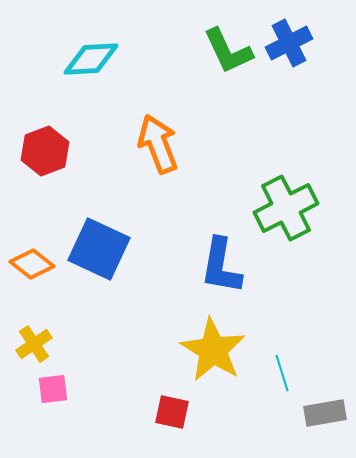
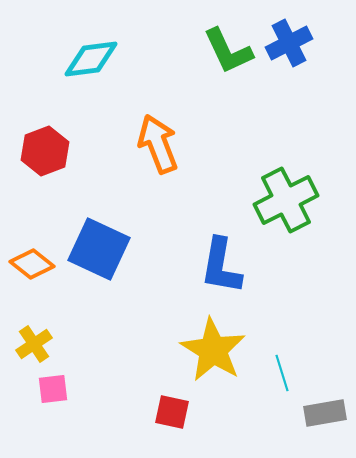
cyan diamond: rotated 4 degrees counterclockwise
green cross: moved 8 px up
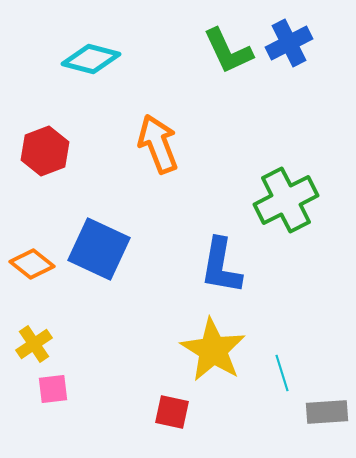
cyan diamond: rotated 22 degrees clockwise
gray rectangle: moved 2 px right, 1 px up; rotated 6 degrees clockwise
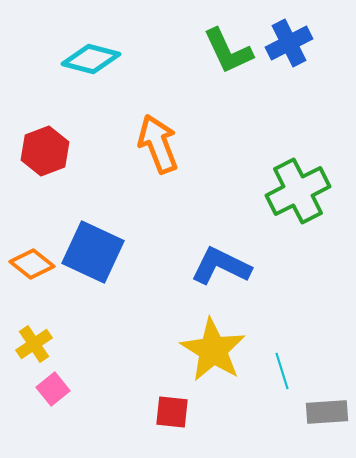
green cross: moved 12 px right, 9 px up
blue square: moved 6 px left, 3 px down
blue L-shape: rotated 106 degrees clockwise
cyan line: moved 2 px up
pink square: rotated 32 degrees counterclockwise
red square: rotated 6 degrees counterclockwise
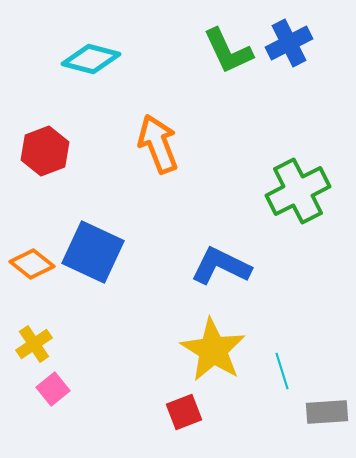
red square: moved 12 px right; rotated 27 degrees counterclockwise
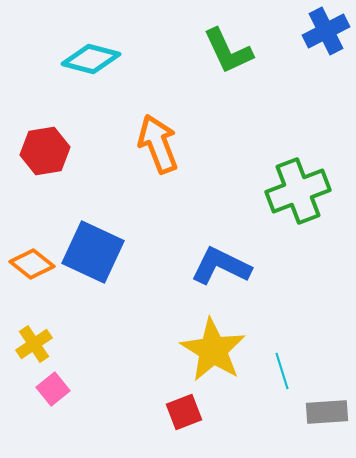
blue cross: moved 37 px right, 12 px up
red hexagon: rotated 12 degrees clockwise
green cross: rotated 6 degrees clockwise
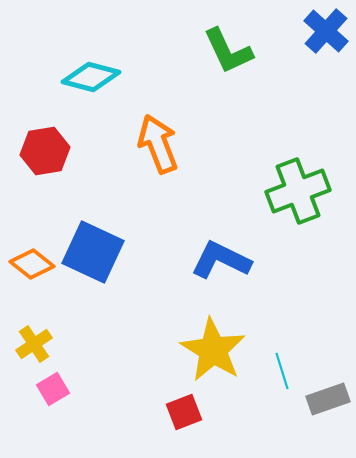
blue cross: rotated 21 degrees counterclockwise
cyan diamond: moved 18 px down
blue L-shape: moved 6 px up
pink square: rotated 8 degrees clockwise
gray rectangle: moved 1 px right, 13 px up; rotated 15 degrees counterclockwise
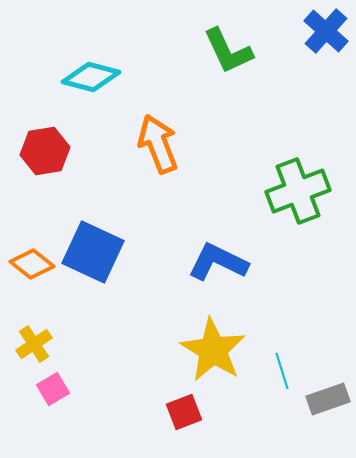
blue L-shape: moved 3 px left, 2 px down
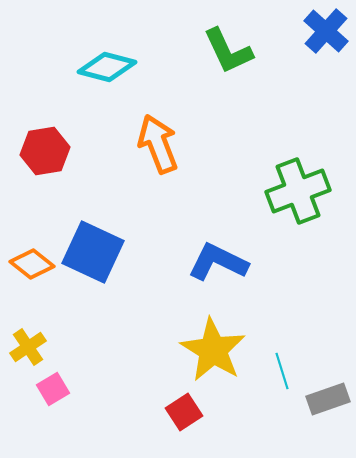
cyan diamond: moved 16 px right, 10 px up
yellow cross: moved 6 px left, 3 px down
red square: rotated 12 degrees counterclockwise
